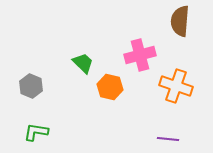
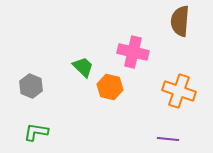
pink cross: moved 7 px left, 3 px up; rotated 28 degrees clockwise
green trapezoid: moved 4 px down
orange cross: moved 3 px right, 5 px down
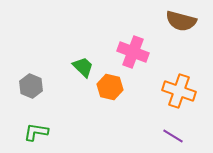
brown semicircle: moved 1 px right; rotated 80 degrees counterclockwise
pink cross: rotated 8 degrees clockwise
purple line: moved 5 px right, 3 px up; rotated 25 degrees clockwise
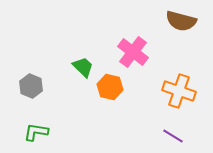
pink cross: rotated 16 degrees clockwise
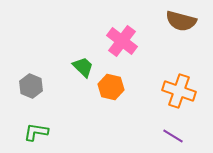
pink cross: moved 11 px left, 11 px up
orange hexagon: moved 1 px right
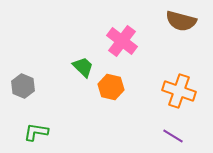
gray hexagon: moved 8 px left
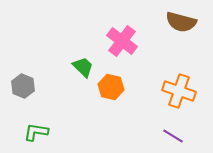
brown semicircle: moved 1 px down
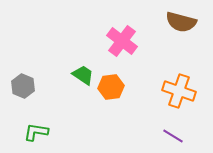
green trapezoid: moved 8 px down; rotated 10 degrees counterclockwise
orange hexagon: rotated 20 degrees counterclockwise
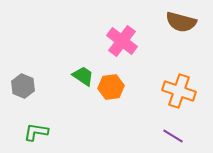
green trapezoid: moved 1 px down
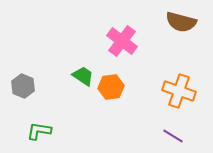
green L-shape: moved 3 px right, 1 px up
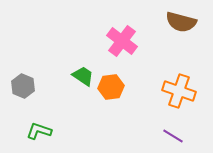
green L-shape: rotated 10 degrees clockwise
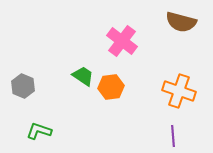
purple line: rotated 55 degrees clockwise
